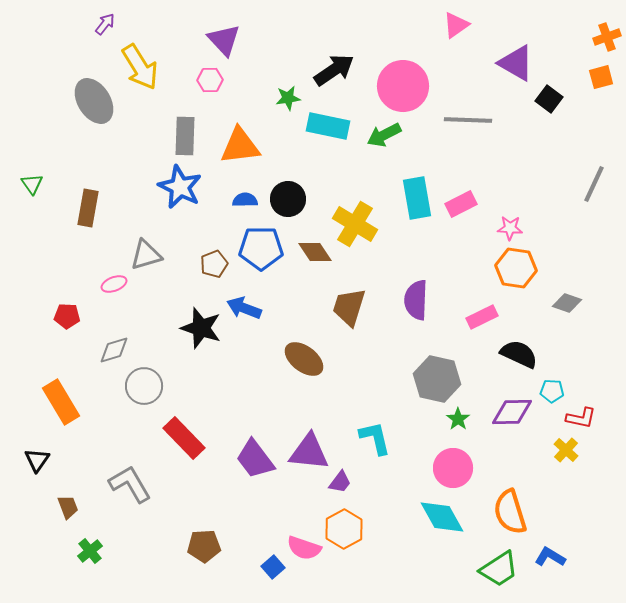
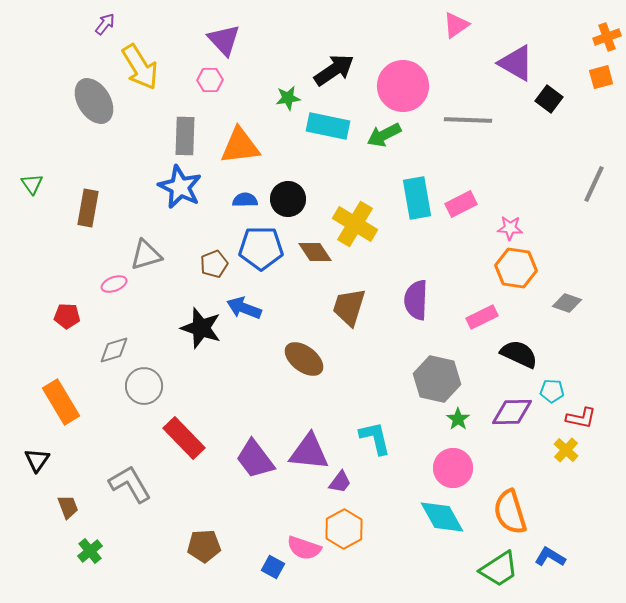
blue square at (273, 567): rotated 20 degrees counterclockwise
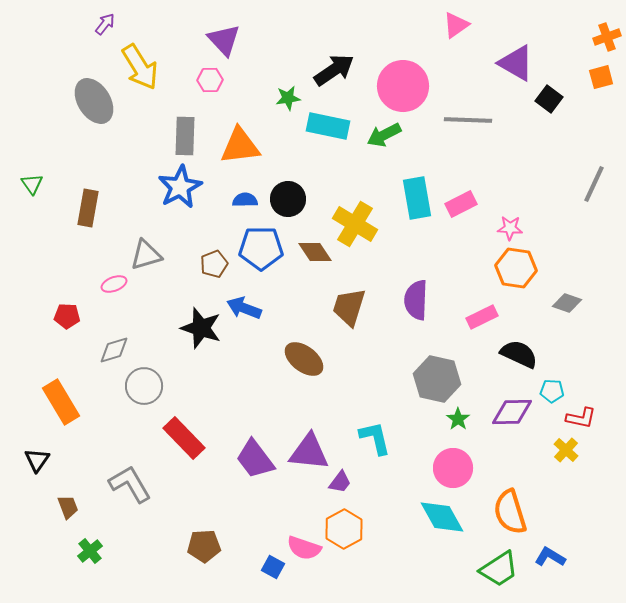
blue star at (180, 187): rotated 18 degrees clockwise
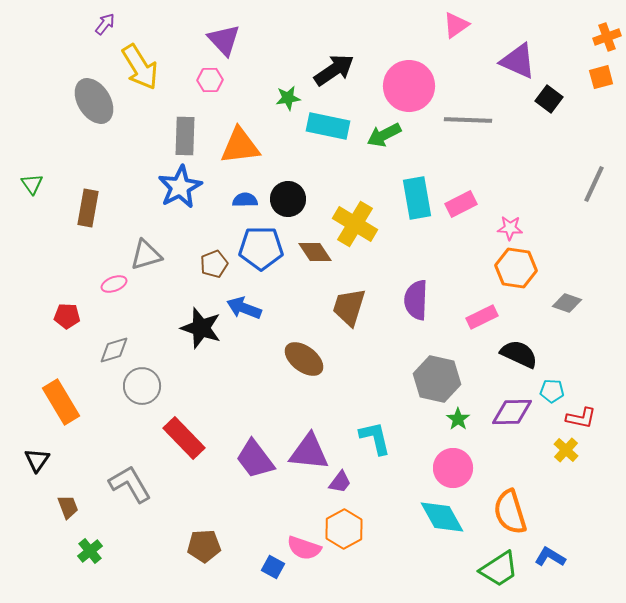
purple triangle at (516, 63): moved 2 px right, 2 px up; rotated 6 degrees counterclockwise
pink circle at (403, 86): moved 6 px right
gray circle at (144, 386): moved 2 px left
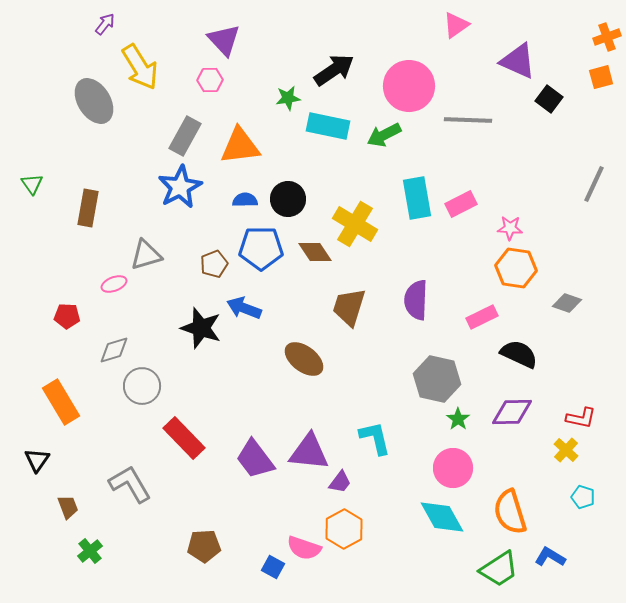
gray rectangle at (185, 136): rotated 27 degrees clockwise
cyan pentagon at (552, 391): moved 31 px right, 106 px down; rotated 15 degrees clockwise
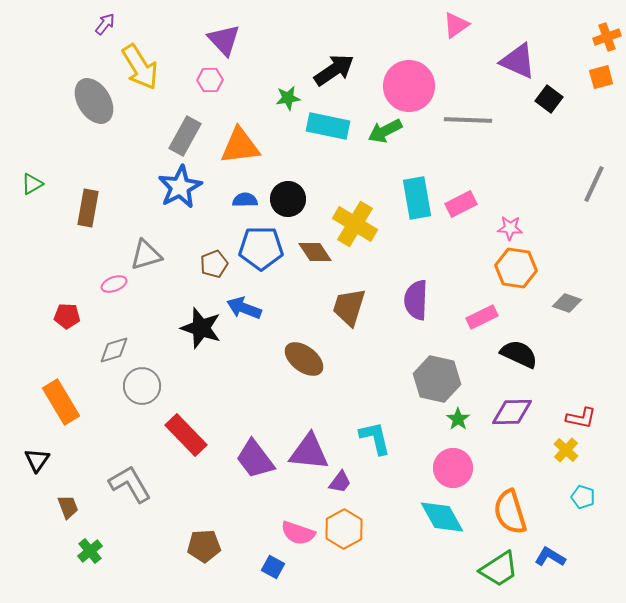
green arrow at (384, 135): moved 1 px right, 4 px up
green triangle at (32, 184): rotated 35 degrees clockwise
red rectangle at (184, 438): moved 2 px right, 3 px up
pink semicircle at (304, 548): moved 6 px left, 15 px up
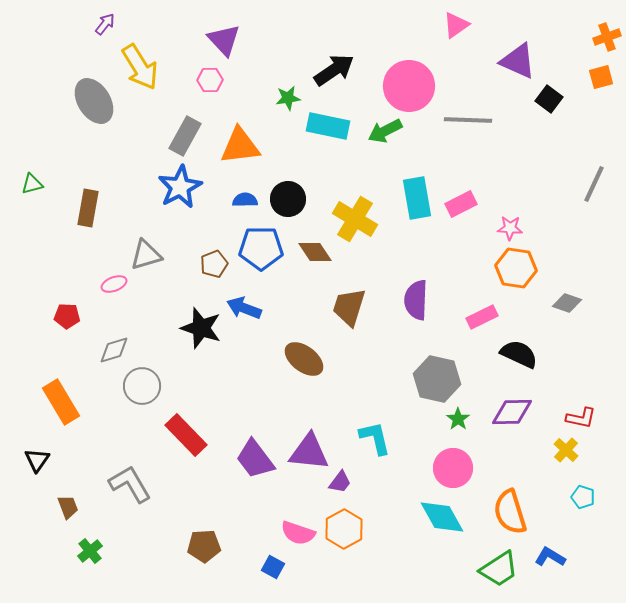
green triangle at (32, 184): rotated 15 degrees clockwise
yellow cross at (355, 224): moved 5 px up
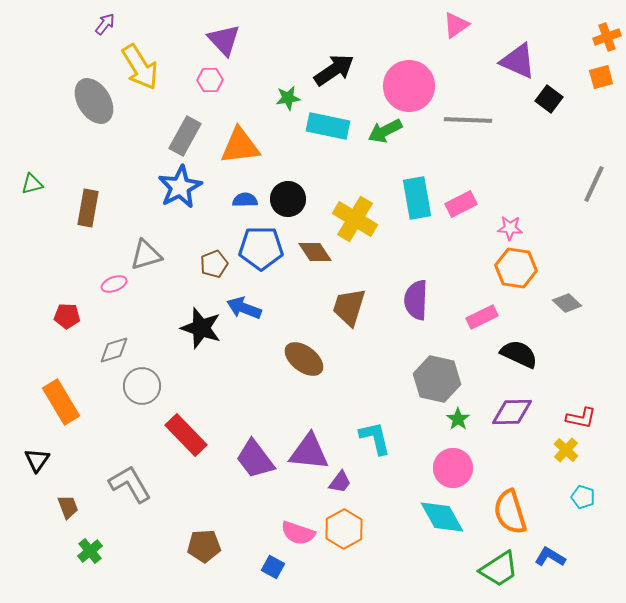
gray diamond at (567, 303): rotated 24 degrees clockwise
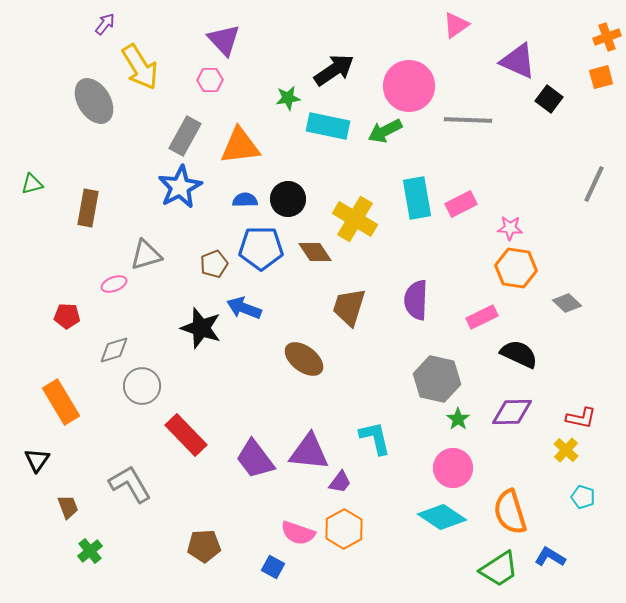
cyan diamond at (442, 517): rotated 27 degrees counterclockwise
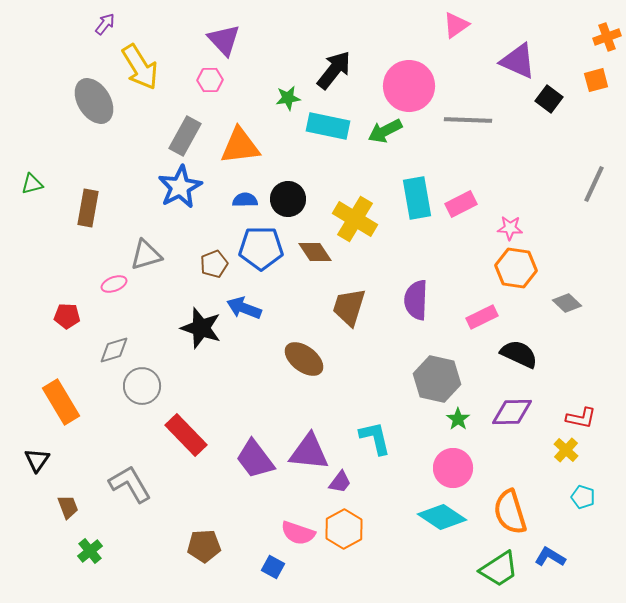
black arrow at (334, 70): rotated 18 degrees counterclockwise
orange square at (601, 77): moved 5 px left, 3 px down
